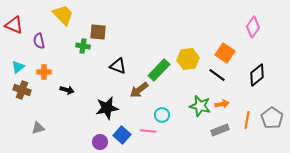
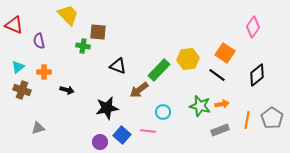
yellow trapezoid: moved 5 px right
cyan circle: moved 1 px right, 3 px up
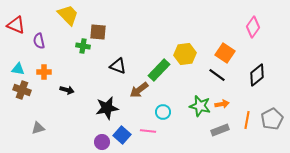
red triangle: moved 2 px right
yellow hexagon: moved 3 px left, 5 px up
cyan triangle: moved 2 px down; rotated 48 degrees clockwise
gray pentagon: moved 1 px down; rotated 10 degrees clockwise
purple circle: moved 2 px right
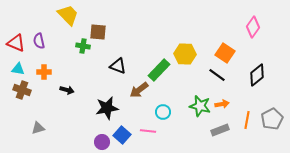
red triangle: moved 18 px down
yellow hexagon: rotated 10 degrees clockwise
